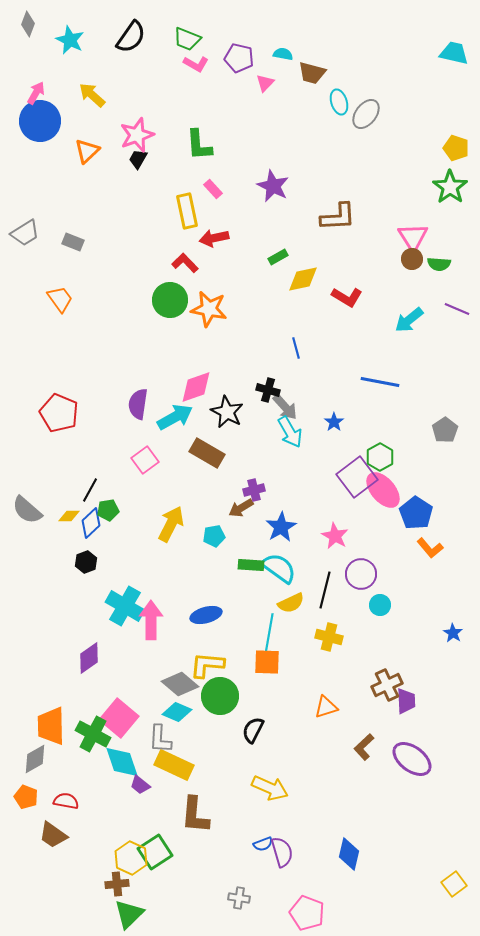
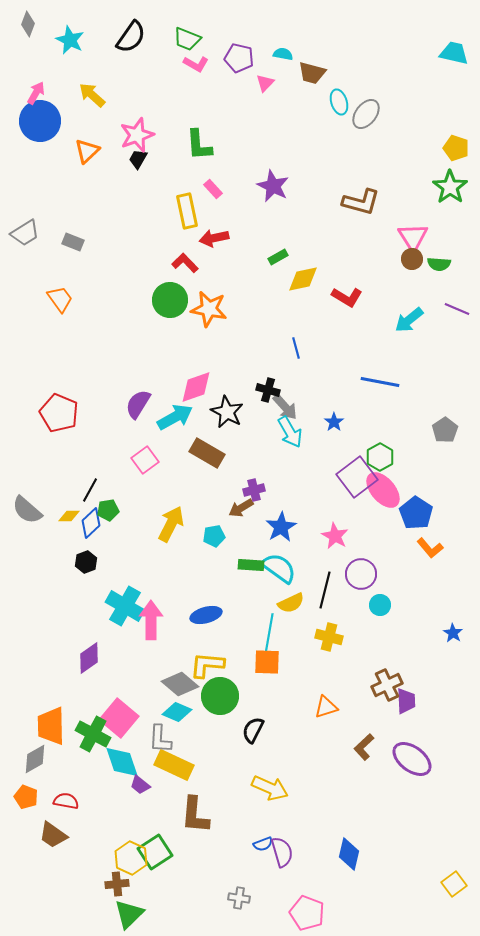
brown L-shape at (338, 217): moved 23 px right, 15 px up; rotated 18 degrees clockwise
purple semicircle at (138, 404): rotated 24 degrees clockwise
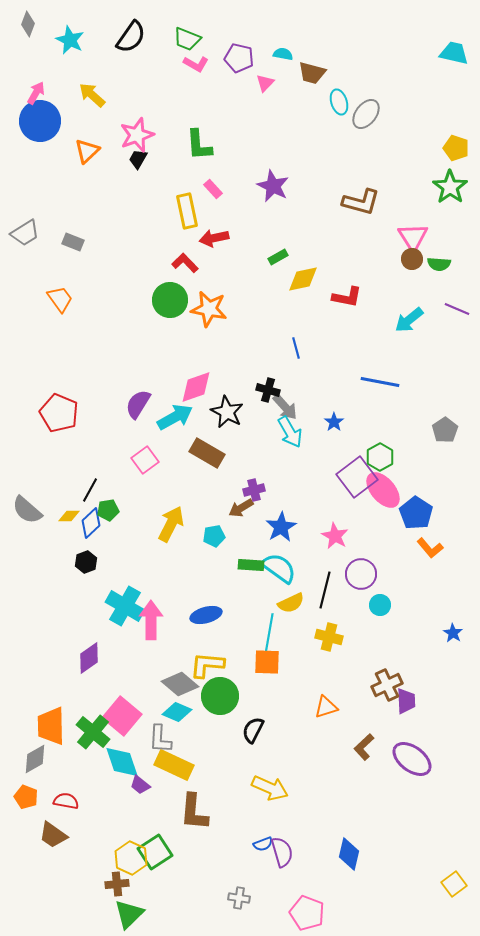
red L-shape at (347, 297): rotated 20 degrees counterclockwise
pink square at (119, 718): moved 3 px right, 2 px up
green cross at (93, 734): moved 2 px up; rotated 12 degrees clockwise
brown L-shape at (195, 815): moved 1 px left, 3 px up
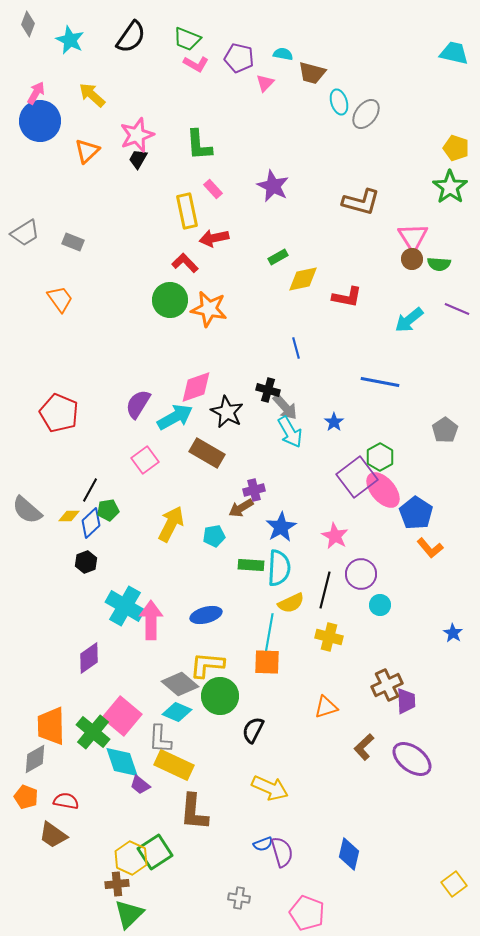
cyan semicircle at (279, 568): rotated 57 degrees clockwise
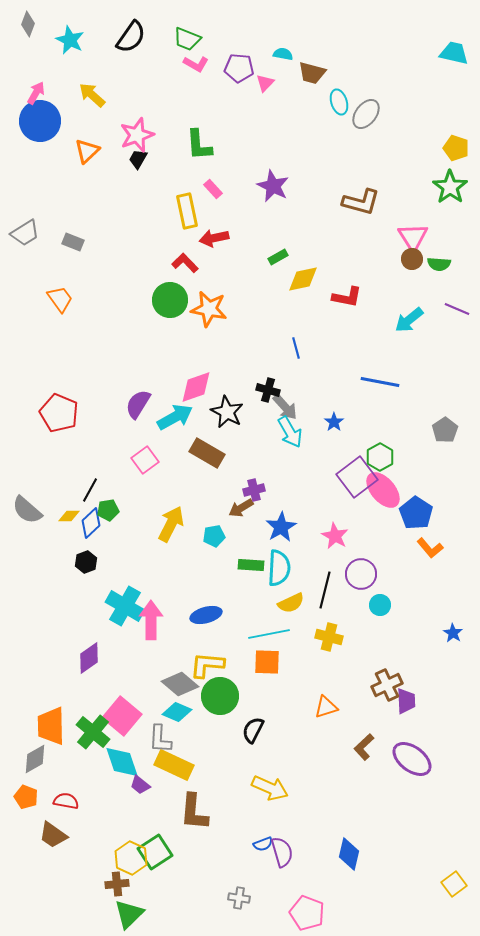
purple pentagon at (239, 58): moved 10 px down; rotated 8 degrees counterclockwise
cyan line at (269, 634): rotated 69 degrees clockwise
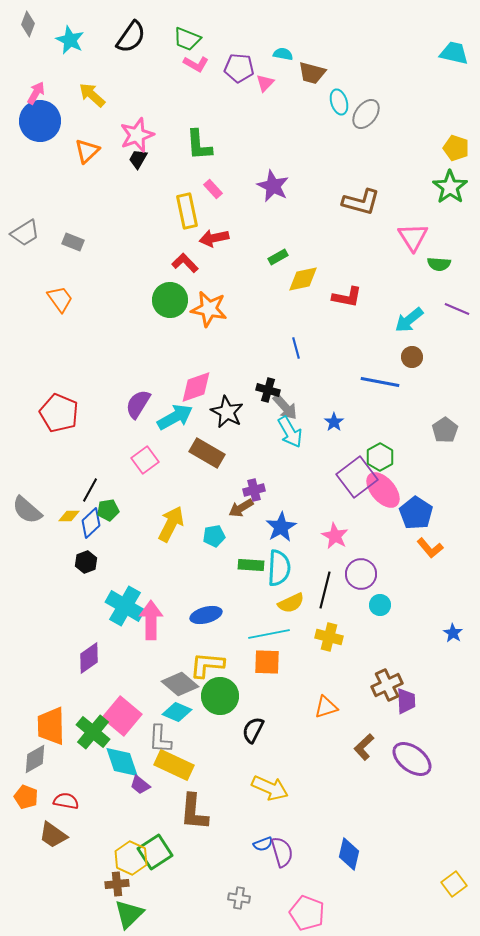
brown circle at (412, 259): moved 98 px down
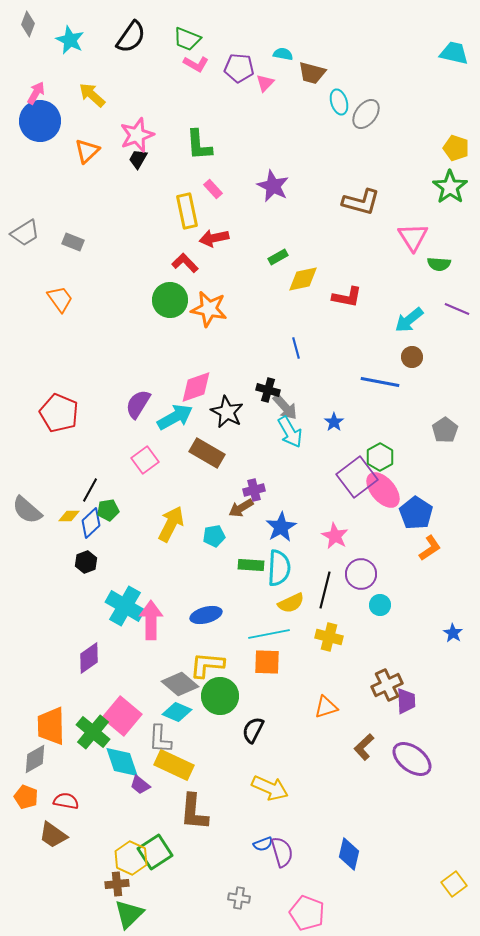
orange L-shape at (430, 548): rotated 84 degrees counterclockwise
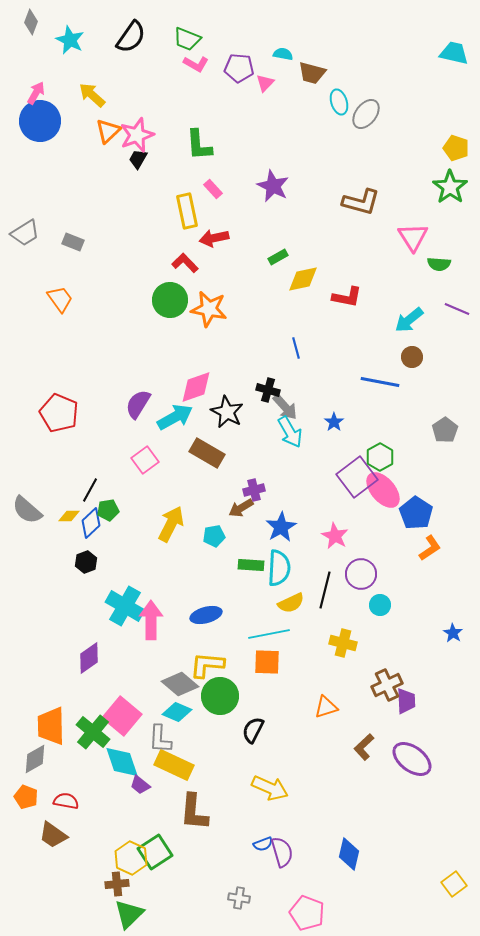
gray diamond at (28, 24): moved 3 px right, 2 px up
orange triangle at (87, 151): moved 21 px right, 20 px up
yellow cross at (329, 637): moved 14 px right, 6 px down
